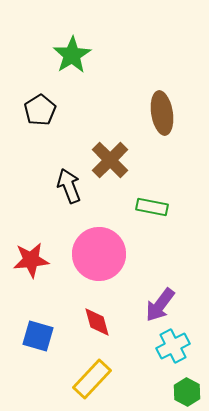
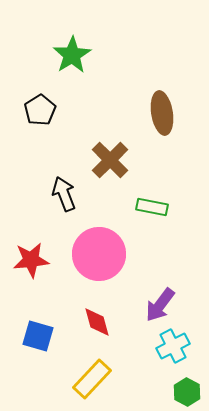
black arrow: moved 5 px left, 8 px down
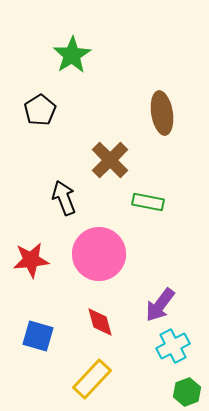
black arrow: moved 4 px down
green rectangle: moved 4 px left, 5 px up
red diamond: moved 3 px right
green hexagon: rotated 12 degrees clockwise
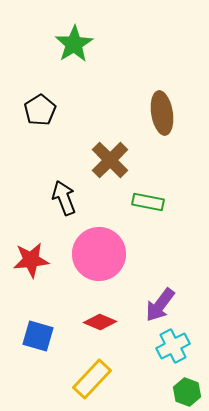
green star: moved 2 px right, 11 px up
red diamond: rotated 52 degrees counterclockwise
green hexagon: rotated 20 degrees counterclockwise
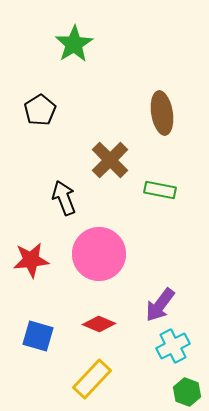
green rectangle: moved 12 px right, 12 px up
red diamond: moved 1 px left, 2 px down
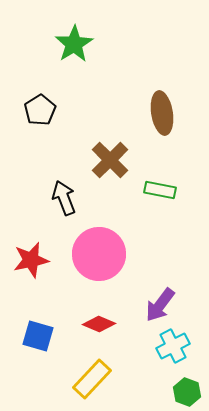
red star: rotated 6 degrees counterclockwise
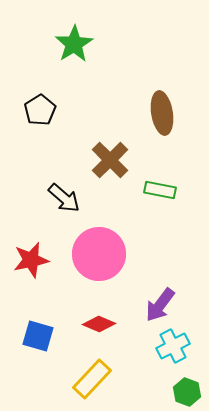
black arrow: rotated 152 degrees clockwise
